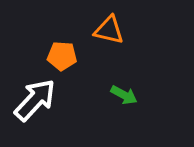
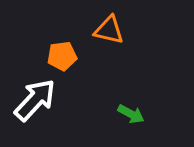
orange pentagon: rotated 12 degrees counterclockwise
green arrow: moved 7 px right, 19 px down
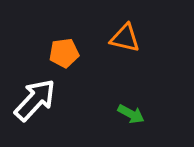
orange triangle: moved 16 px right, 8 px down
orange pentagon: moved 2 px right, 3 px up
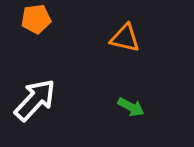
orange pentagon: moved 28 px left, 34 px up
green arrow: moved 7 px up
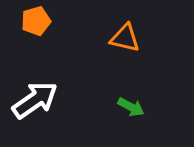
orange pentagon: moved 2 px down; rotated 8 degrees counterclockwise
white arrow: rotated 12 degrees clockwise
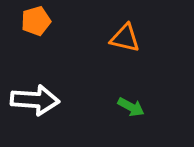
white arrow: rotated 39 degrees clockwise
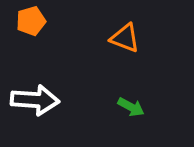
orange pentagon: moved 5 px left
orange triangle: rotated 8 degrees clockwise
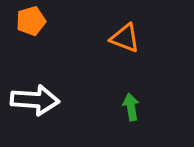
green arrow: rotated 128 degrees counterclockwise
